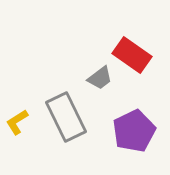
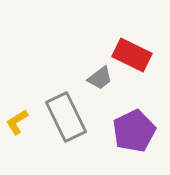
red rectangle: rotated 9 degrees counterclockwise
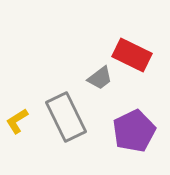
yellow L-shape: moved 1 px up
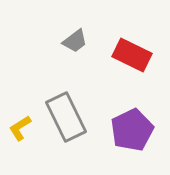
gray trapezoid: moved 25 px left, 37 px up
yellow L-shape: moved 3 px right, 7 px down
purple pentagon: moved 2 px left, 1 px up
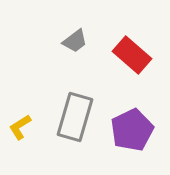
red rectangle: rotated 15 degrees clockwise
gray rectangle: moved 9 px right; rotated 42 degrees clockwise
yellow L-shape: moved 1 px up
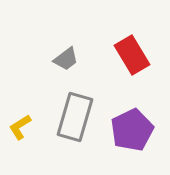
gray trapezoid: moved 9 px left, 18 px down
red rectangle: rotated 18 degrees clockwise
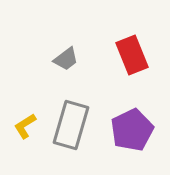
red rectangle: rotated 9 degrees clockwise
gray rectangle: moved 4 px left, 8 px down
yellow L-shape: moved 5 px right, 1 px up
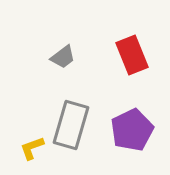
gray trapezoid: moved 3 px left, 2 px up
yellow L-shape: moved 7 px right, 22 px down; rotated 12 degrees clockwise
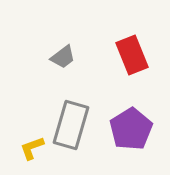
purple pentagon: moved 1 px left, 1 px up; rotated 6 degrees counterclockwise
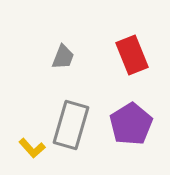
gray trapezoid: rotated 32 degrees counterclockwise
purple pentagon: moved 5 px up
yellow L-shape: rotated 112 degrees counterclockwise
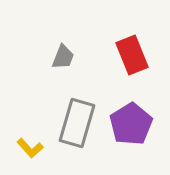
gray rectangle: moved 6 px right, 2 px up
yellow L-shape: moved 2 px left
